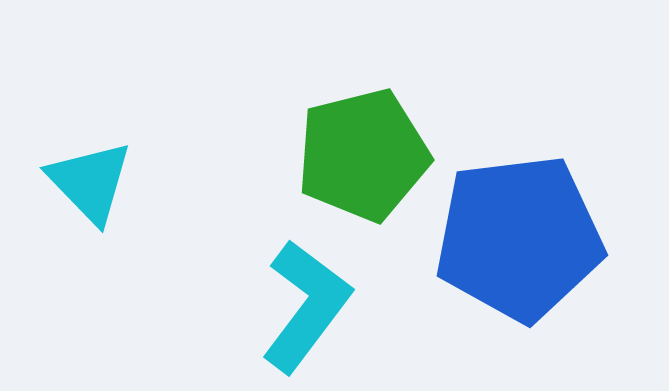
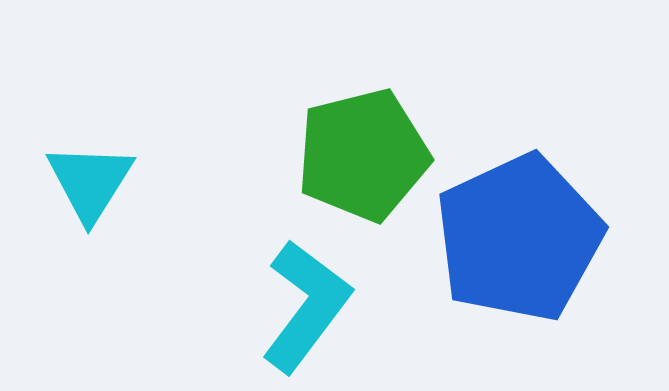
cyan triangle: rotated 16 degrees clockwise
blue pentagon: rotated 18 degrees counterclockwise
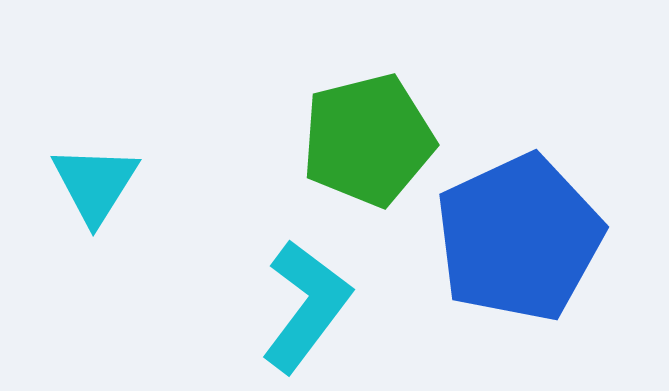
green pentagon: moved 5 px right, 15 px up
cyan triangle: moved 5 px right, 2 px down
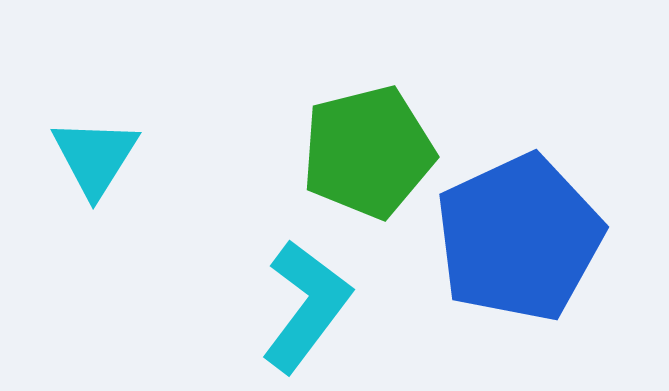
green pentagon: moved 12 px down
cyan triangle: moved 27 px up
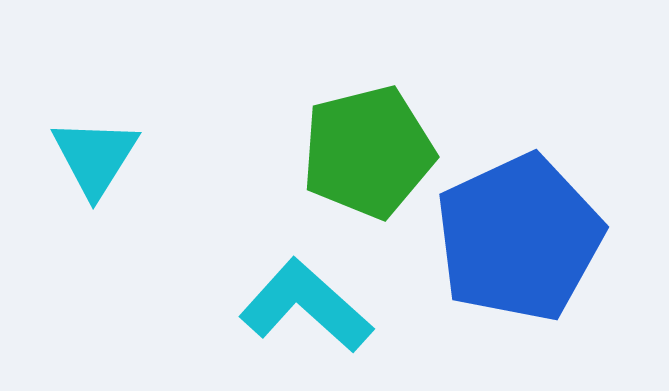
cyan L-shape: rotated 85 degrees counterclockwise
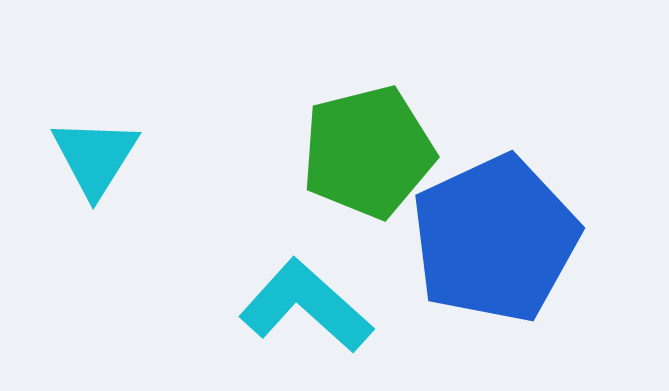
blue pentagon: moved 24 px left, 1 px down
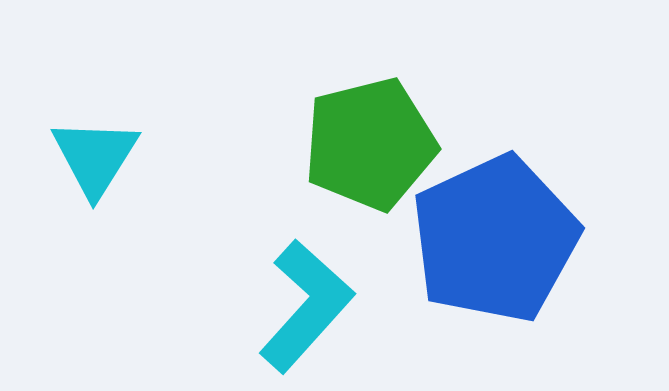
green pentagon: moved 2 px right, 8 px up
cyan L-shape: rotated 90 degrees clockwise
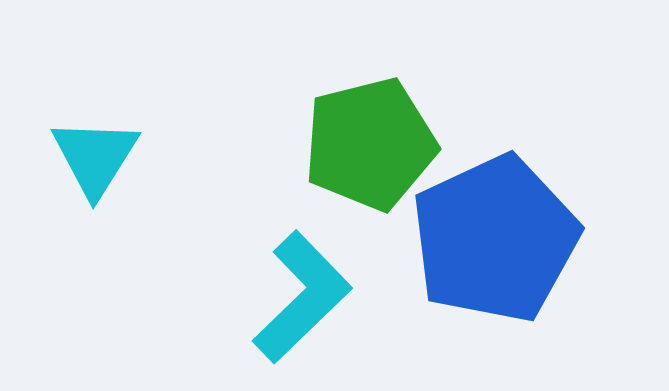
cyan L-shape: moved 4 px left, 9 px up; rotated 4 degrees clockwise
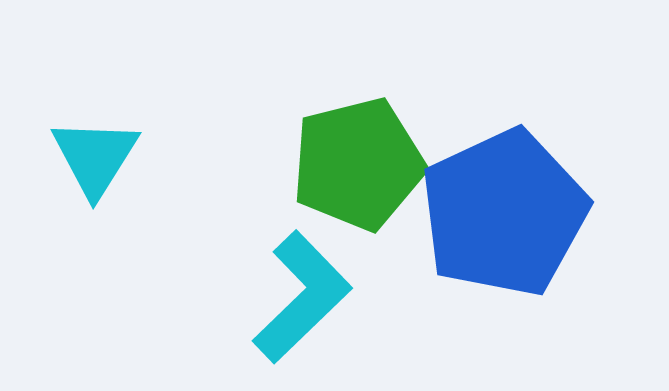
green pentagon: moved 12 px left, 20 px down
blue pentagon: moved 9 px right, 26 px up
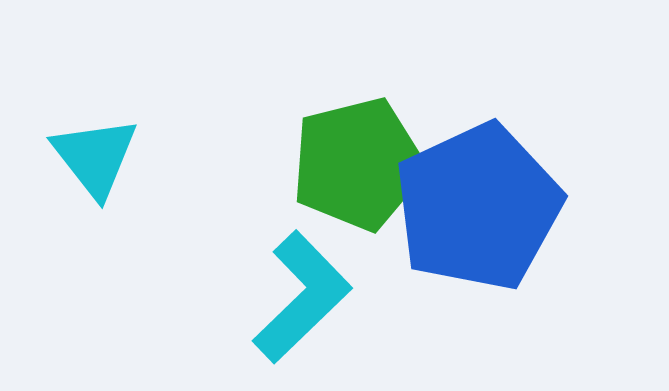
cyan triangle: rotated 10 degrees counterclockwise
blue pentagon: moved 26 px left, 6 px up
